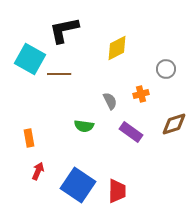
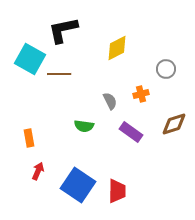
black L-shape: moved 1 px left
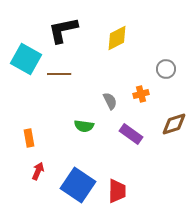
yellow diamond: moved 10 px up
cyan square: moved 4 px left
purple rectangle: moved 2 px down
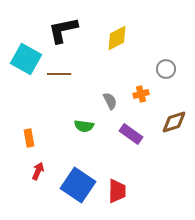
brown diamond: moved 2 px up
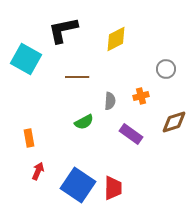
yellow diamond: moved 1 px left, 1 px down
brown line: moved 18 px right, 3 px down
orange cross: moved 2 px down
gray semicircle: rotated 30 degrees clockwise
green semicircle: moved 4 px up; rotated 36 degrees counterclockwise
red trapezoid: moved 4 px left, 3 px up
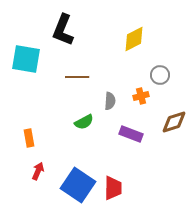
black L-shape: rotated 56 degrees counterclockwise
yellow diamond: moved 18 px right
cyan square: rotated 20 degrees counterclockwise
gray circle: moved 6 px left, 6 px down
purple rectangle: rotated 15 degrees counterclockwise
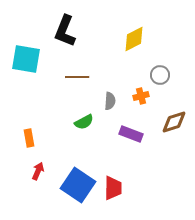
black L-shape: moved 2 px right, 1 px down
